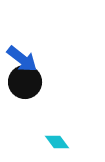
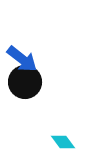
cyan diamond: moved 6 px right
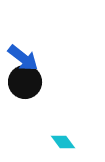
blue arrow: moved 1 px right, 1 px up
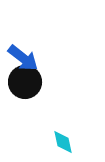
cyan diamond: rotated 25 degrees clockwise
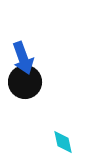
blue arrow: rotated 32 degrees clockwise
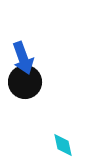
cyan diamond: moved 3 px down
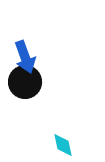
blue arrow: moved 2 px right, 1 px up
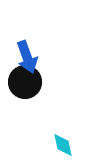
blue arrow: moved 2 px right
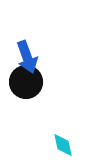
black circle: moved 1 px right
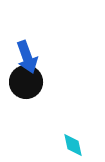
cyan diamond: moved 10 px right
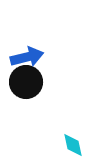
blue arrow: rotated 84 degrees counterclockwise
